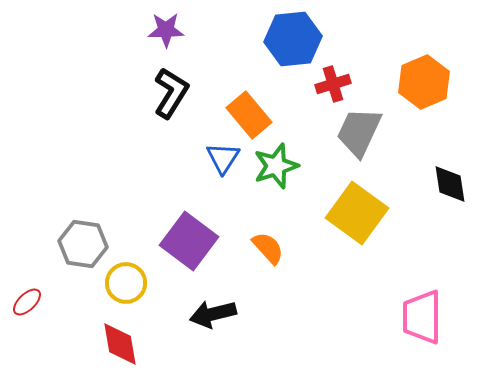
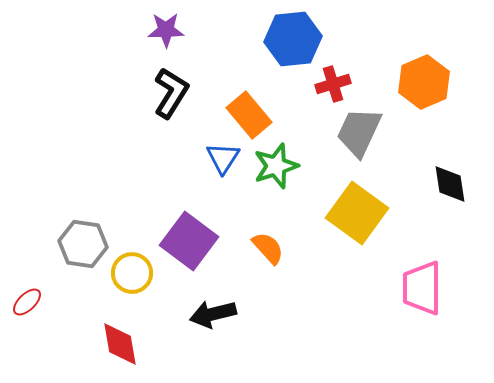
yellow circle: moved 6 px right, 10 px up
pink trapezoid: moved 29 px up
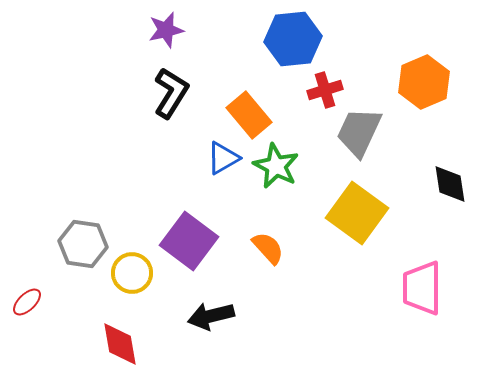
purple star: rotated 12 degrees counterclockwise
red cross: moved 8 px left, 6 px down
blue triangle: rotated 27 degrees clockwise
green star: rotated 27 degrees counterclockwise
black arrow: moved 2 px left, 2 px down
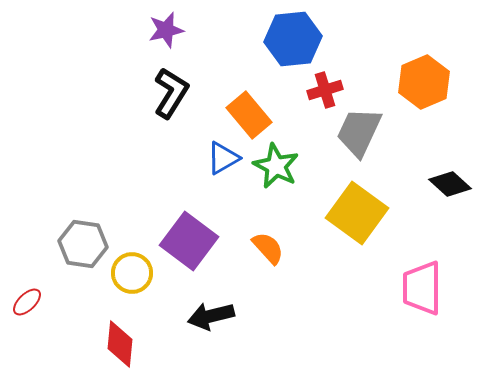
black diamond: rotated 39 degrees counterclockwise
red diamond: rotated 15 degrees clockwise
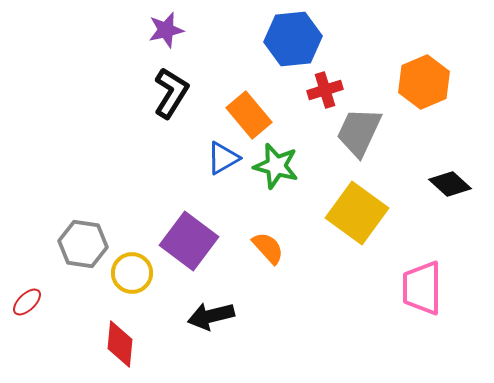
green star: rotated 12 degrees counterclockwise
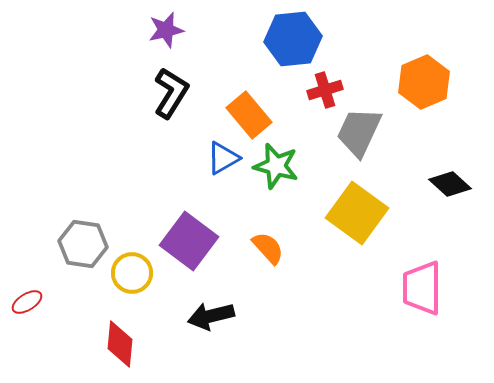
red ellipse: rotated 12 degrees clockwise
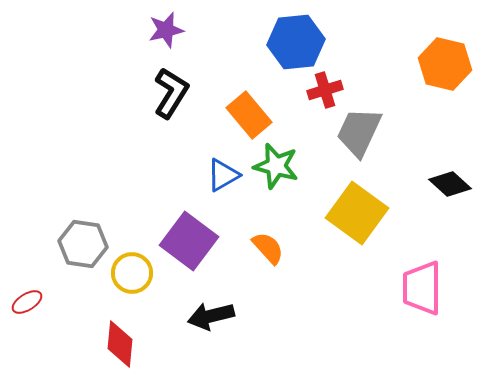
blue hexagon: moved 3 px right, 3 px down
orange hexagon: moved 21 px right, 18 px up; rotated 24 degrees counterclockwise
blue triangle: moved 17 px down
